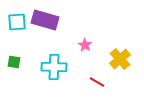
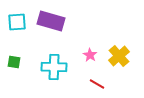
purple rectangle: moved 6 px right, 1 px down
pink star: moved 5 px right, 10 px down
yellow cross: moved 1 px left, 3 px up
red line: moved 2 px down
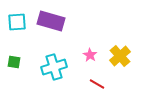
yellow cross: moved 1 px right
cyan cross: rotated 20 degrees counterclockwise
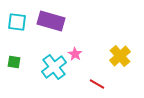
cyan square: rotated 12 degrees clockwise
pink star: moved 15 px left, 1 px up
cyan cross: rotated 20 degrees counterclockwise
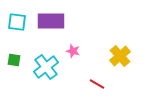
purple rectangle: rotated 16 degrees counterclockwise
pink star: moved 2 px left, 3 px up; rotated 16 degrees counterclockwise
green square: moved 2 px up
cyan cross: moved 8 px left
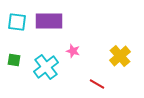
purple rectangle: moved 2 px left
